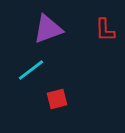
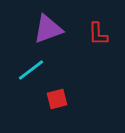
red L-shape: moved 7 px left, 4 px down
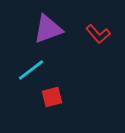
red L-shape: rotated 40 degrees counterclockwise
red square: moved 5 px left, 2 px up
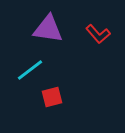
purple triangle: rotated 28 degrees clockwise
cyan line: moved 1 px left
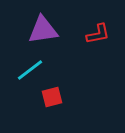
purple triangle: moved 5 px left, 1 px down; rotated 16 degrees counterclockwise
red L-shape: rotated 60 degrees counterclockwise
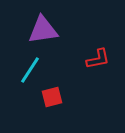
red L-shape: moved 25 px down
cyan line: rotated 20 degrees counterclockwise
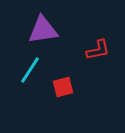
red L-shape: moved 9 px up
red square: moved 11 px right, 10 px up
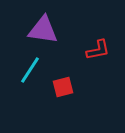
purple triangle: rotated 16 degrees clockwise
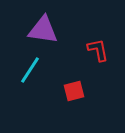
red L-shape: rotated 90 degrees counterclockwise
red square: moved 11 px right, 4 px down
